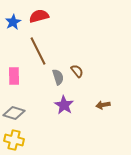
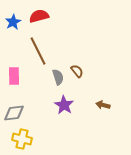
brown arrow: rotated 24 degrees clockwise
gray diamond: rotated 25 degrees counterclockwise
yellow cross: moved 8 px right, 1 px up
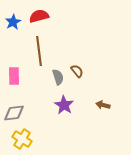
brown line: moved 1 px right; rotated 20 degrees clockwise
yellow cross: rotated 18 degrees clockwise
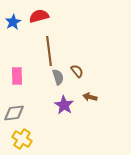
brown line: moved 10 px right
pink rectangle: moved 3 px right
brown arrow: moved 13 px left, 8 px up
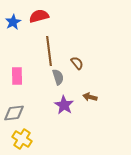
brown semicircle: moved 8 px up
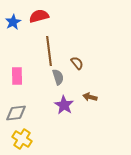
gray diamond: moved 2 px right
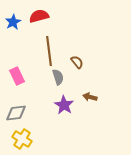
brown semicircle: moved 1 px up
pink rectangle: rotated 24 degrees counterclockwise
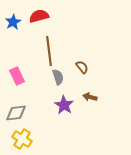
brown semicircle: moved 5 px right, 5 px down
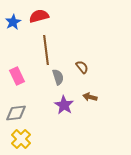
brown line: moved 3 px left, 1 px up
yellow cross: moved 1 px left; rotated 12 degrees clockwise
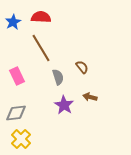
red semicircle: moved 2 px right, 1 px down; rotated 18 degrees clockwise
brown line: moved 5 px left, 2 px up; rotated 24 degrees counterclockwise
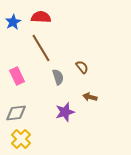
purple star: moved 1 px right, 7 px down; rotated 24 degrees clockwise
